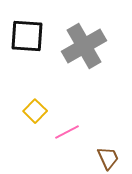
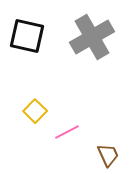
black square: rotated 9 degrees clockwise
gray cross: moved 8 px right, 9 px up
brown trapezoid: moved 3 px up
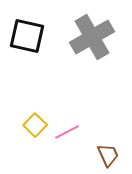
yellow square: moved 14 px down
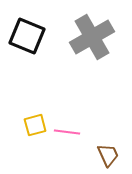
black square: rotated 9 degrees clockwise
yellow square: rotated 30 degrees clockwise
pink line: rotated 35 degrees clockwise
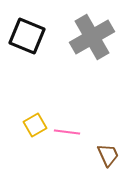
yellow square: rotated 15 degrees counterclockwise
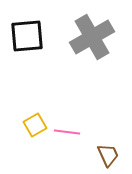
black square: rotated 27 degrees counterclockwise
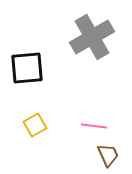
black square: moved 32 px down
pink line: moved 27 px right, 6 px up
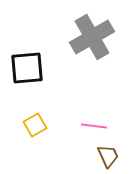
brown trapezoid: moved 1 px down
